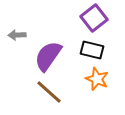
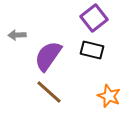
orange star: moved 12 px right, 17 px down
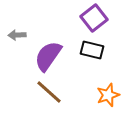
orange star: moved 1 px left, 1 px up; rotated 30 degrees clockwise
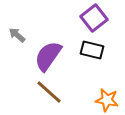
gray arrow: rotated 42 degrees clockwise
orange star: moved 1 px left, 5 px down; rotated 30 degrees clockwise
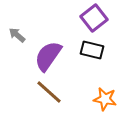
orange star: moved 2 px left, 1 px up
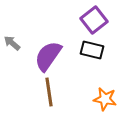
purple square: moved 2 px down
gray arrow: moved 5 px left, 8 px down
brown line: rotated 40 degrees clockwise
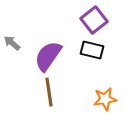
orange star: rotated 20 degrees counterclockwise
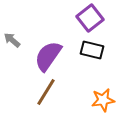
purple square: moved 4 px left, 2 px up
gray arrow: moved 3 px up
brown line: moved 3 px left; rotated 40 degrees clockwise
orange star: moved 2 px left, 1 px down
